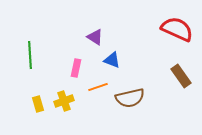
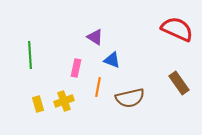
brown rectangle: moved 2 px left, 7 px down
orange line: rotated 60 degrees counterclockwise
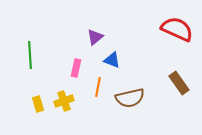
purple triangle: rotated 48 degrees clockwise
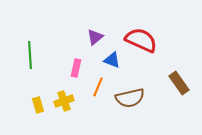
red semicircle: moved 36 px left, 11 px down
orange line: rotated 12 degrees clockwise
yellow rectangle: moved 1 px down
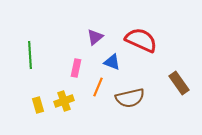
blue triangle: moved 2 px down
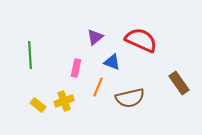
yellow rectangle: rotated 35 degrees counterclockwise
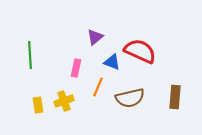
red semicircle: moved 1 px left, 11 px down
brown rectangle: moved 4 px left, 14 px down; rotated 40 degrees clockwise
yellow rectangle: rotated 42 degrees clockwise
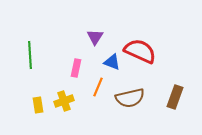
purple triangle: rotated 18 degrees counterclockwise
brown rectangle: rotated 15 degrees clockwise
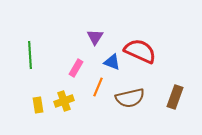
pink rectangle: rotated 18 degrees clockwise
